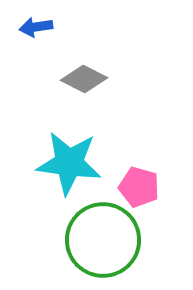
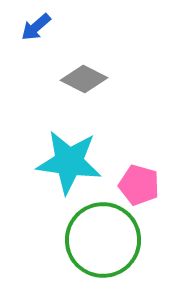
blue arrow: rotated 32 degrees counterclockwise
cyan star: moved 1 px up
pink pentagon: moved 2 px up
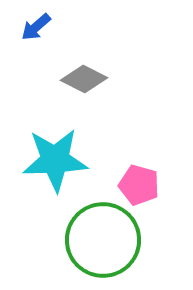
cyan star: moved 14 px left, 2 px up; rotated 10 degrees counterclockwise
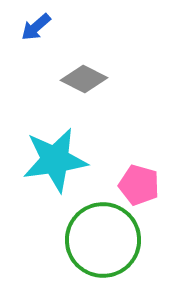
cyan star: rotated 6 degrees counterclockwise
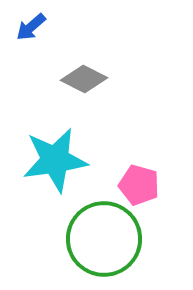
blue arrow: moved 5 px left
green circle: moved 1 px right, 1 px up
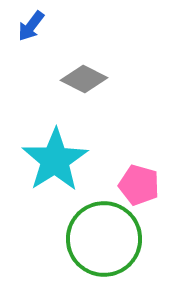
blue arrow: moved 1 px up; rotated 12 degrees counterclockwise
cyan star: rotated 24 degrees counterclockwise
